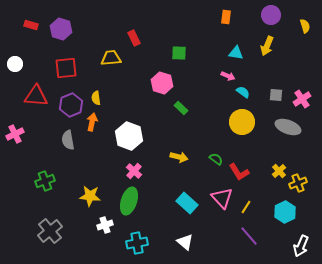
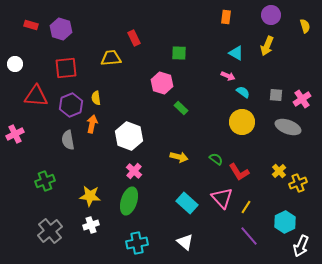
cyan triangle at (236, 53): rotated 21 degrees clockwise
orange arrow at (92, 122): moved 2 px down
cyan hexagon at (285, 212): moved 10 px down
white cross at (105, 225): moved 14 px left
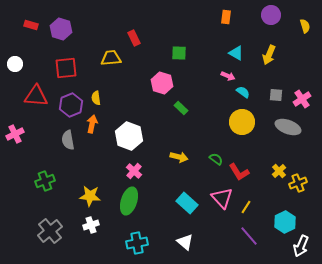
yellow arrow at (267, 46): moved 2 px right, 9 px down
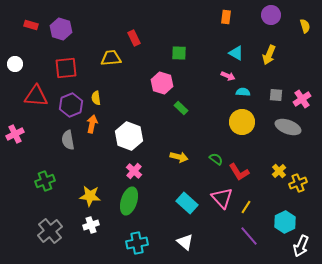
cyan semicircle at (243, 92): rotated 32 degrees counterclockwise
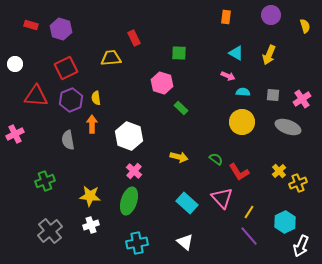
red square at (66, 68): rotated 20 degrees counterclockwise
gray square at (276, 95): moved 3 px left
purple hexagon at (71, 105): moved 5 px up
orange arrow at (92, 124): rotated 12 degrees counterclockwise
yellow line at (246, 207): moved 3 px right, 5 px down
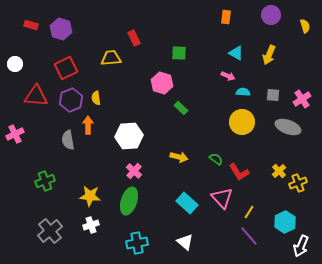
orange arrow at (92, 124): moved 4 px left, 1 px down
white hexagon at (129, 136): rotated 24 degrees counterclockwise
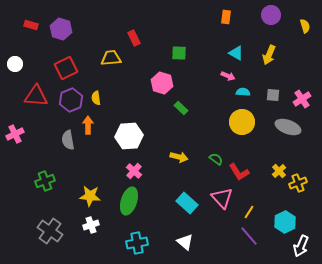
gray cross at (50, 231): rotated 15 degrees counterclockwise
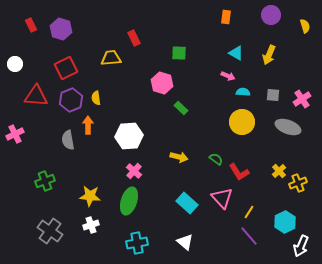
red rectangle at (31, 25): rotated 48 degrees clockwise
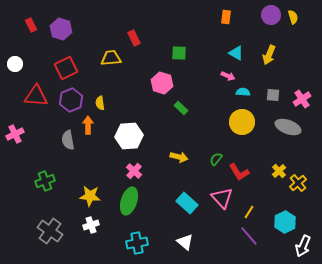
yellow semicircle at (305, 26): moved 12 px left, 9 px up
yellow semicircle at (96, 98): moved 4 px right, 5 px down
green semicircle at (216, 159): rotated 88 degrees counterclockwise
yellow cross at (298, 183): rotated 18 degrees counterclockwise
white arrow at (301, 246): moved 2 px right
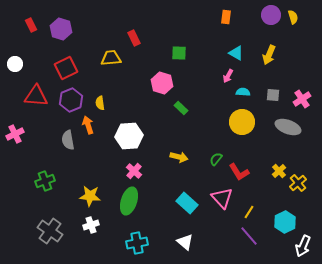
pink arrow at (228, 76): rotated 96 degrees clockwise
orange arrow at (88, 125): rotated 18 degrees counterclockwise
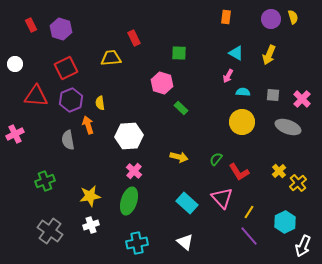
purple circle at (271, 15): moved 4 px down
pink cross at (302, 99): rotated 12 degrees counterclockwise
yellow star at (90, 196): rotated 15 degrees counterclockwise
